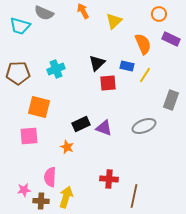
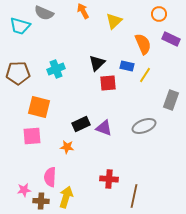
pink square: moved 3 px right
orange star: rotated 16 degrees counterclockwise
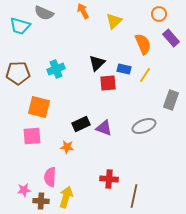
purple rectangle: moved 1 px up; rotated 24 degrees clockwise
blue rectangle: moved 3 px left, 3 px down
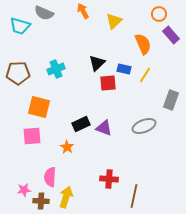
purple rectangle: moved 3 px up
orange star: rotated 24 degrees clockwise
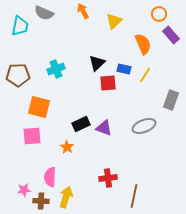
cyan trapezoid: rotated 95 degrees counterclockwise
brown pentagon: moved 2 px down
red cross: moved 1 px left, 1 px up; rotated 12 degrees counterclockwise
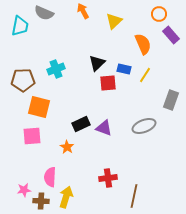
brown pentagon: moved 5 px right, 5 px down
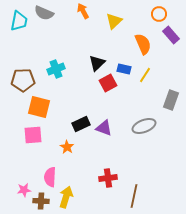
cyan trapezoid: moved 1 px left, 5 px up
red square: rotated 24 degrees counterclockwise
pink square: moved 1 px right, 1 px up
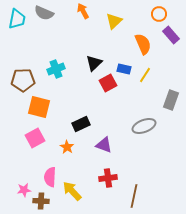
cyan trapezoid: moved 2 px left, 2 px up
black triangle: moved 3 px left
purple triangle: moved 17 px down
pink square: moved 2 px right, 3 px down; rotated 24 degrees counterclockwise
yellow arrow: moved 6 px right, 6 px up; rotated 60 degrees counterclockwise
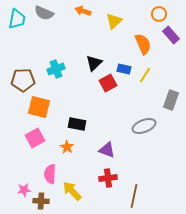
orange arrow: rotated 42 degrees counterclockwise
black rectangle: moved 4 px left; rotated 36 degrees clockwise
purple triangle: moved 3 px right, 5 px down
pink semicircle: moved 3 px up
